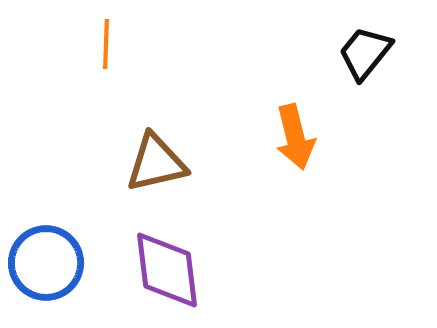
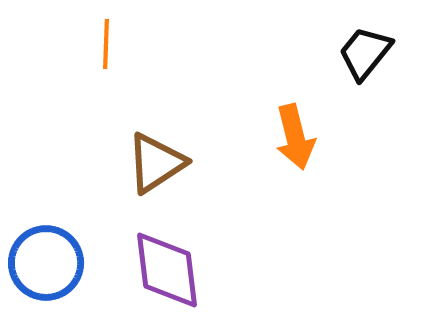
brown triangle: rotated 20 degrees counterclockwise
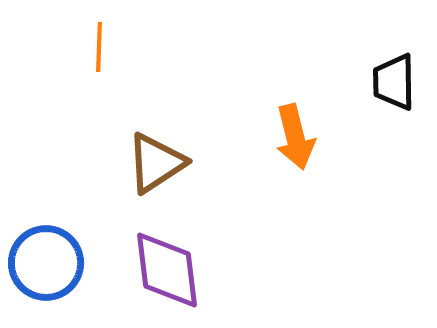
orange line: moved 7 px left, 3 px down
black trapezoid: moved 29 px right, 29 px down; rotated 40 degrees counterclockwise
